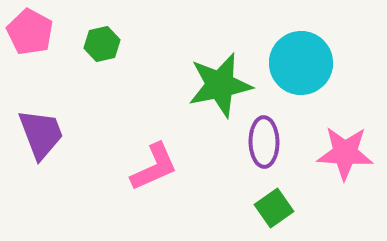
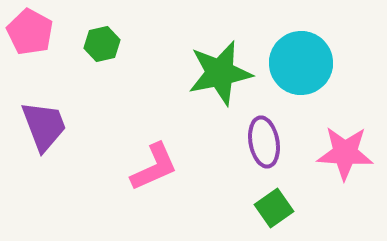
green star: moved 12 px up
purple trapezoid: moved 3 px right, 8 px up
purple ellipse: rotated 9 degrees counterclockwise
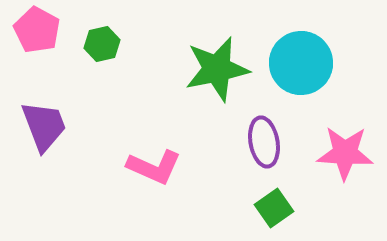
pink pentagon: moved 7 px right, 2 px up
green star: moved 3 px left, 4 px up
pink L-shape: rotated 48 degrees clockwise
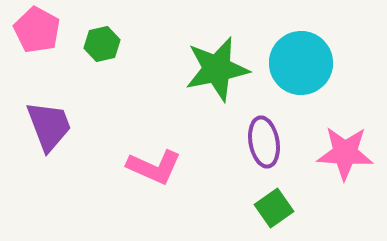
purple trapezoid: moved 5 px right
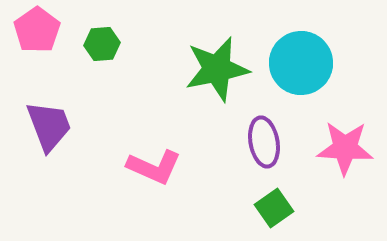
pink pentagon: rotated 9 degrees clockwise
green hexagon: rotated 8 degrees clockwise
pink star: moved 5 px up
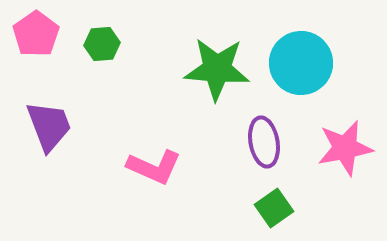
pink pentagon: moved 1 px left, 4 px down
green star: rotated 16 degrees clockwise
pink star: rotated 14 degrees counterclockwise
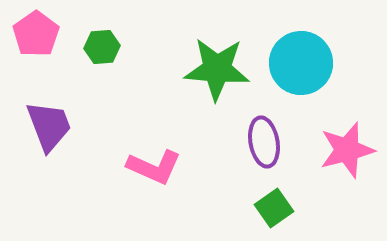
green hexagon: moved 3 px down
pink star: moved 2 px right, 2 px down; rotated 4 degrees counterclockwise
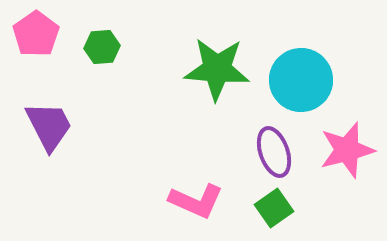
cyan circle: moved 17 px down
purple trapezoid: rotated 6 degrees counterclockwise
purple ellipse: moved 10 px right, 10 px down; rotated 9 degrees counterclockwise
pink L-shape: moved 42 px right, 34 px down
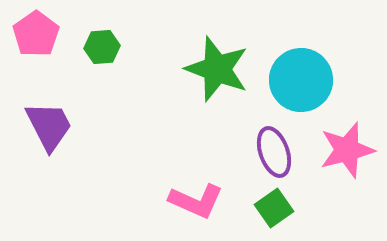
green star: rotated 16 degrees clockwise
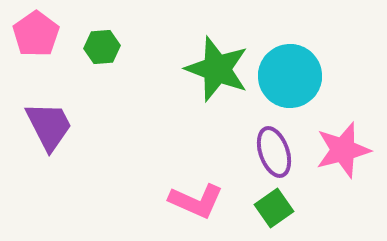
cyan circle: moved 11 px left, 4 px up
pink star: moved 4 px left
